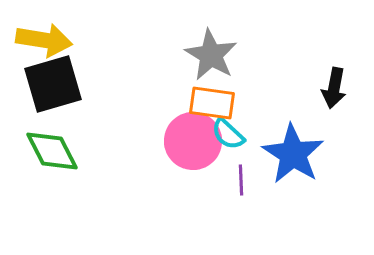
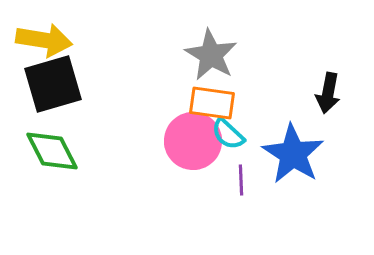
black arrow: moved 6 px left, 5 px down
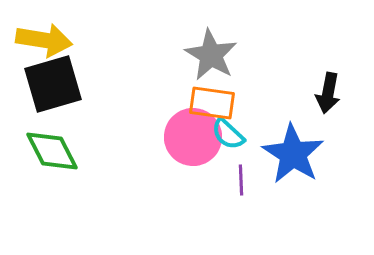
pink circle: moved 4 px up
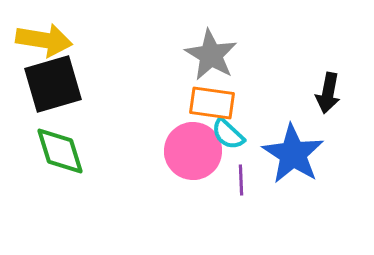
pink circle: moved 14 px down
green diamond: moved 8 px right; rotated 10 degrees clockwise
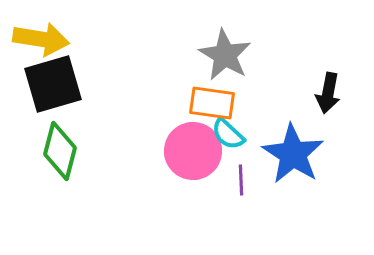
yellow arrow: moved 3 px left, 1 px up
gray star: moved 14 px right
green diamond: rotated 32 degrees clockwise
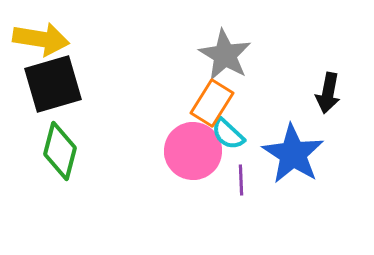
orange rectangle: rotated 66 degrees counterclockwise
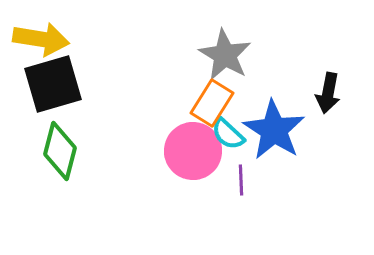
blue star: moved 19 px left, 24 px up
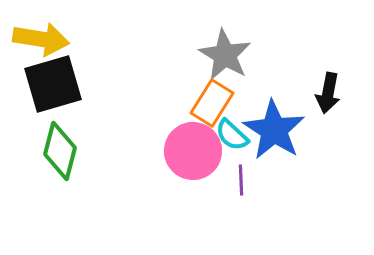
cyan semicircle: moved 4 px right, 1 px down
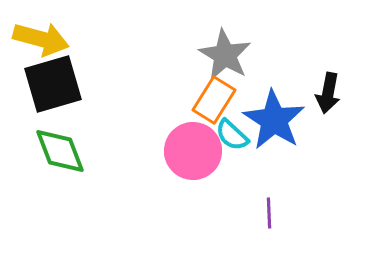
yellow arrow: rotated 6 degrees clockwise
orange rectangle: moved 2 px right, 3 px up
blue star: moved 10 px up
green diamond: rotated 36 degrees counterclockwise
purple line: moved 28 px right, 33 px down
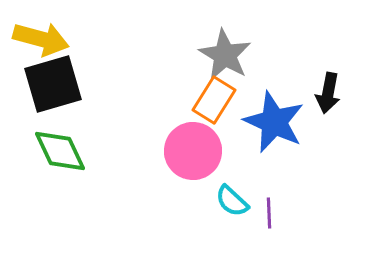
blue star: moved 2 px down; rotated 8 degrees counterclockwise
cyan semicircle: moved 66 px down
green diamond: rotated 4 degrees counterclockwise
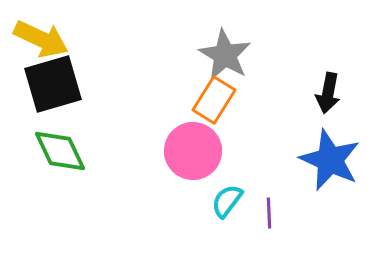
yellow arrow: rotated 10 degrees clockwise
blue star: moved 56 px right, 38 px down
cyan semicircle: moved 5 px left; rotated 84 degrees clockwise
